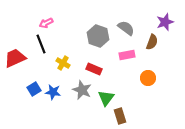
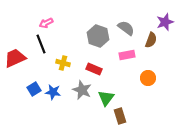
brown semicircle: moved 1 px left, 2 px up
yellow cross: rotated 16 degrees counterclockwise
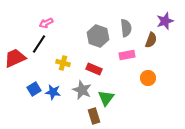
purple star: moved 1 px up
gray semicircle: rotated 48 degrees clockwise
black line: moved 2 px left; rotated 54 degrees clockwise
brown rectangle: moved 26 px left
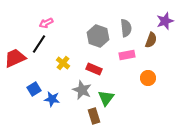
yellow cross: rotated 24 degrees clockwise
blue star: moved 1 px left, 7 px down
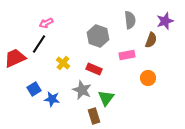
gray semicircle: moved 4 px right, 8 px up
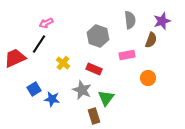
purple star: moved 3 px left
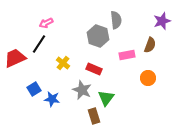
gray semicircle: moved 14 px left
brown semicircle: moved 1 px left, 5 px down
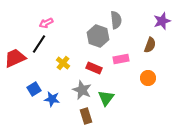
pink rectangle: moved 6 px left, 4 px down
red rectangle: moved 1 px up
brown rectangle: moved 8 px left
